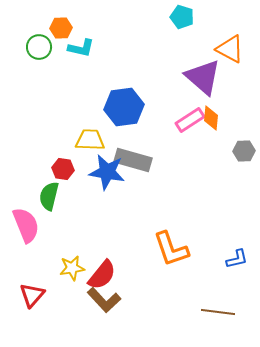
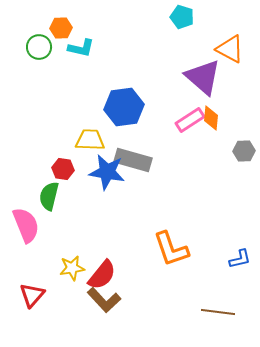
blue L-shape: moved 3 px right
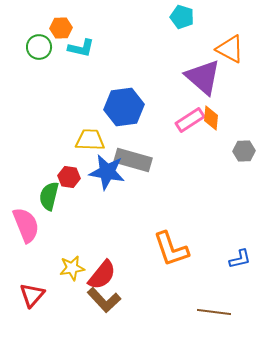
red hexagon: moved 6 px right, 8 px down
brown line: moved 4 px left
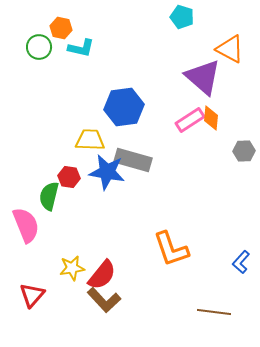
orange hexagon: rotated 15 degrees clockwise
blue L-shape: moved 1 px right, 3 px down; rotated 145 degrees clockwise
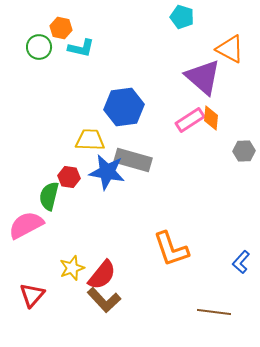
pink semicircle: rotated 96 degrees counterclockwise
yellow star: rotated 10 degrees counterclockwise
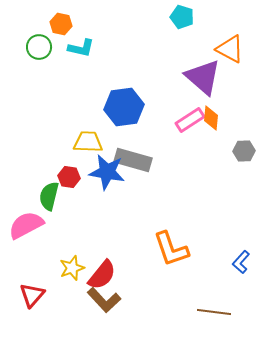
orange hexagon: moved 4 px up
yellow trapezoid: moved 2 px left, 2 px down
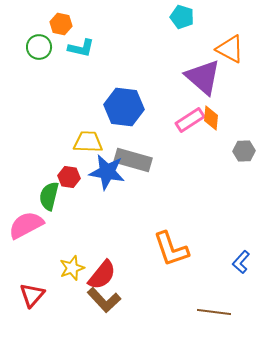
blue hexagon: rotated 15 degrees clockwise
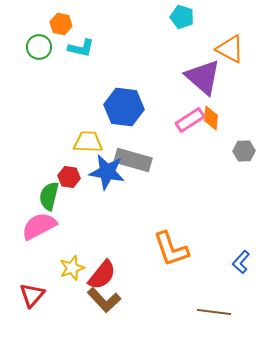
pink semicircle: moved 13 px right, 1 px down
